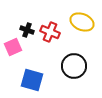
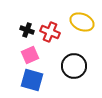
pink square: moved 17 px right, 8 px down
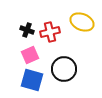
red cross: rotated 36 degrees counterclockwise
black circle: moved 10 px left, 3 px down
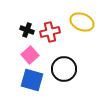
pink square: rotated 18 degrees counterclockwise
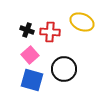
red cross: rotated 18 degrees clockwise
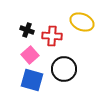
red cross: moved 2 px right, 4 px down
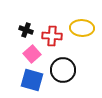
yellow ellipse: moved 6 px down; rotated 20 degrees counterclockwise
black cross: moved 1 px left
pink square: moved 2 px right, 1 px up
black circle: moved 1 px left, 1 px down
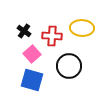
black cross: moved 2 px left, 1 px down; rotated 16 degrees clockwise
black circle: moved 6 px right, 4 px up
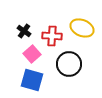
yellow ellipse: rotated 20 degrees clockwise
black circle: moved 2 px up
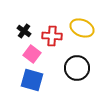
pink square: rotated 12 degrees counterclockwise
black circle: moved 8 px right, 4 px down
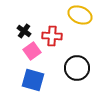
yellow ellipse: moved 2 px left, 13 px up
pink square: moved 3 px up; rotated 18 degrees clockwise
blue square: moved 1 px right
